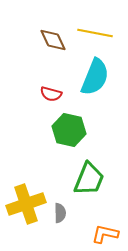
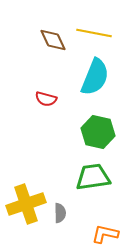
yellow line: moved 1 px left
red semicircle: moved 5 px left, 5 px down
green hexagon: moved 29 px right, 2 px down
green trapezoid: moved 4 px right, 2 px up; rotated 120 degrees counterclockwise
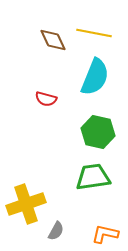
gray semicircle: moved 4 px left, 18 px down; rotated 30 degrees clockwise
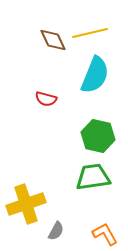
yellow line: moved 4 px left; rotated 24 degrees counterclockwise
cyan semicircle: moved 2 px up
green hexagon: moved 4 px down
orange L-shape: rotated 48 degrees clockwise
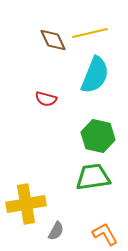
yellow cross: rotated 9 degrees clockwise
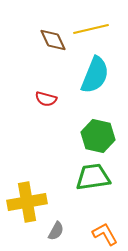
yellow line: moved 1 px right, 4 px up
yellow cross: moved 1 px right, 2 px up
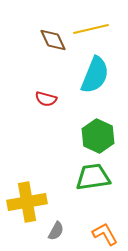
green hexagon: rotated 12 degrees clockwise
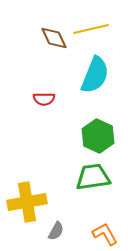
brown diamond: moved 1 px right, 2 px up
red semicircle: moved 2 px left; rotated 15 degrees counterclockwise
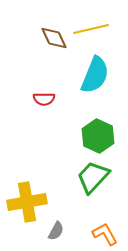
green trapezoid: rotated 39 degrees counterclockwise
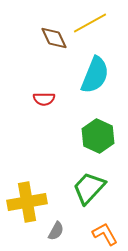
yellow line: moved 1 px left, 6 px up; rotated 16 degrees counterclockwise
green trapezoid: moved 4 px left, 11 px down
